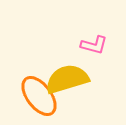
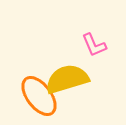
pink L-shape: rotated 52 degrees clockwise
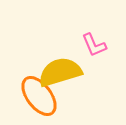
yellow semicircle: moved 7 px left, 7 px up
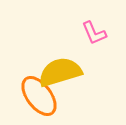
pink L-shape: moved 12 px up
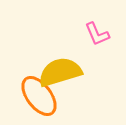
pink L-shape: moved 3 px right, 1 px down
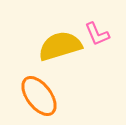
yellow semicircle: moved 26 px up
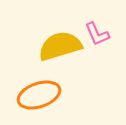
orange ellipse: moved 1 px up; rotated 72 degrees counterclockwise
